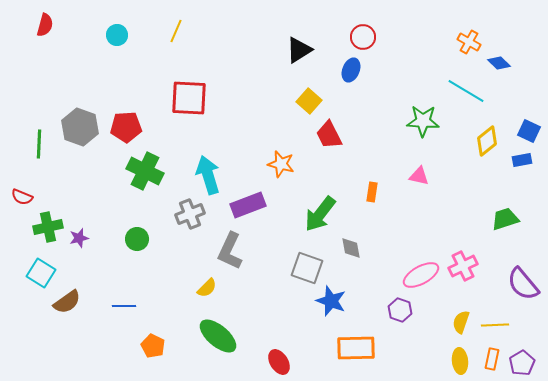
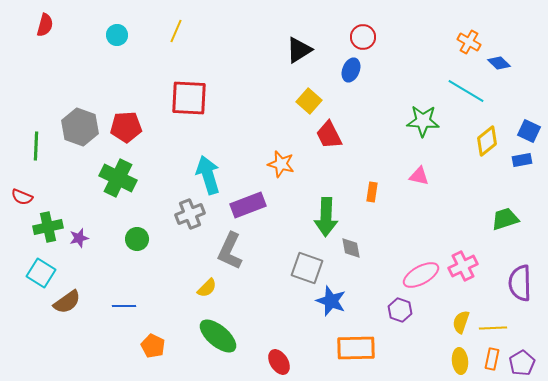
green line at (39, 144): moved 3 px left, 2 px down
green cross at (145, 171): moved 27 px left, 7 px down
green arrow at (320, 214): moved 6 px right, 3 px down; rotated 36 degrees counterclockwise
purple semicircle at (523, 284): moved 3 px left, 1 px up; rotated 39 degrees clockwise
yellow line at (495, 325): moved 2 px left, 3 px down
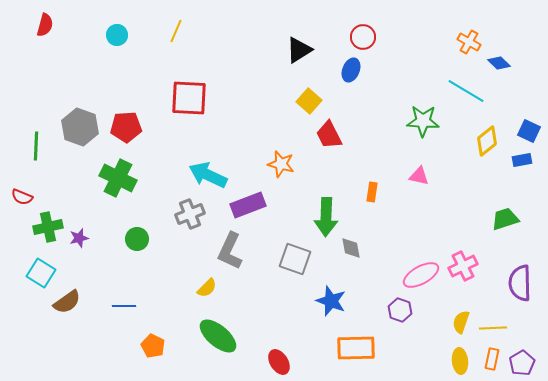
cyan arrow at (208, 175): rotated 48 degrees counterclockwise
gray square at (307, 268): moved 12 px left, 9 px up
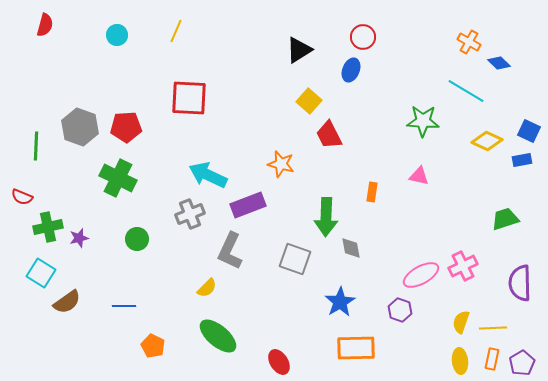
yellow diamond at (487, 141): rotated 64 degrees clockwise
blue star at (331, 301): moved 9 px right, 1 px down; rotated 20 degrees clockwise
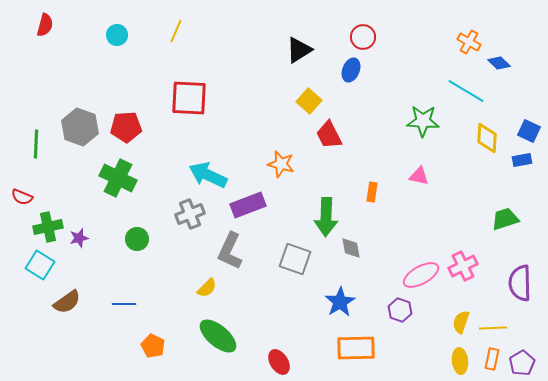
yellow diamond at (487, 141): moved 3 px up; rotated 68 degrees clockwise
green line at (36, 146): moved 2 px up
cyan square at (41, 273): moved 1 px left, 8 px up
blue line at (124, 306): moved 2 px up
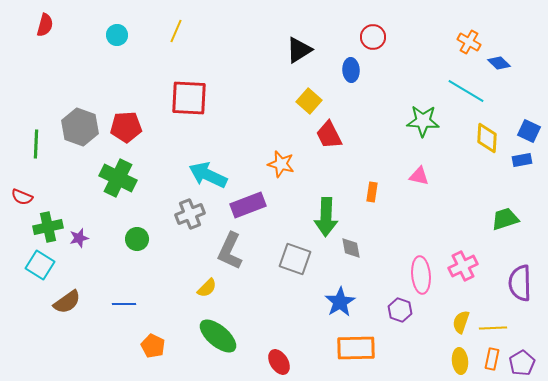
red circle at (363, 37): moved 10 px right
blue ellipse at (351, 70): rotated 25 degrees counterclockwise
pink ellipse at (421, 275): rotated 66 degrees counterclockwise
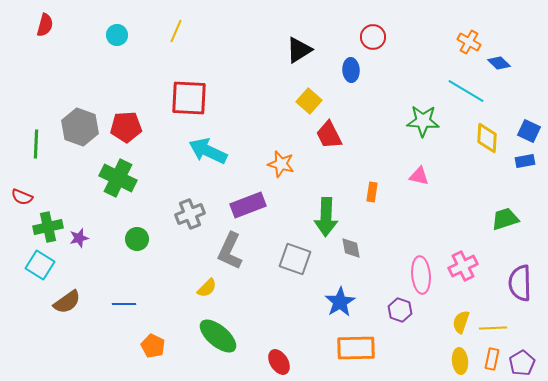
blue rectangle at (522, 160): moved 3 px right, 1 px down
cyan arrow at (208, 175): moved 24 px up
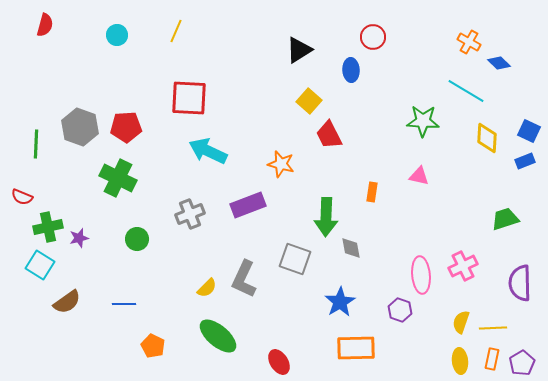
blue rectangle at (525, 161): rotated 12 degrees counterclockwise
gray L-shape at (230, 251): moved 14 px right, 28 px down
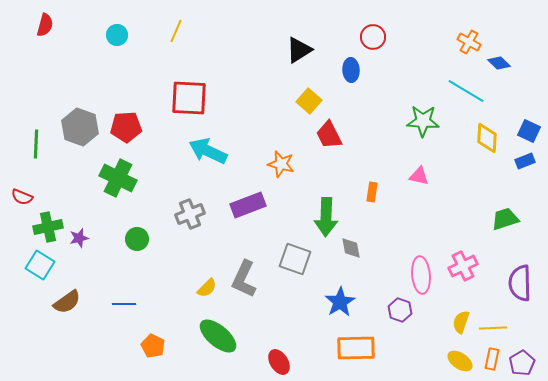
yellow ellipse at (460, 361): rotated 50 degrees counterclockwise
